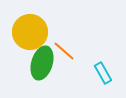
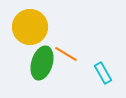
yellow circle: moved 5 px up
orange line: moved 2 px right, 3 px down; rotated 10 degrees counterclockwise
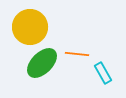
orange line: moved 11 px right; rotated 25 degrees counterclockwise
green ellipse: rotated 28 degrees clockwise
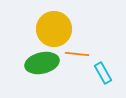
yellow circle: moved 24 px right, 2 px down
green ellipse: rotated 32 degrees clockwise
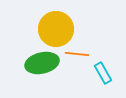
yellow circle: moved 2 px right
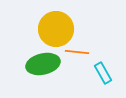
orange line: moved 2 px up
green ellipse: moved 1 px right, 1 px down
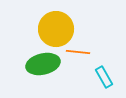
orange line: moved 1 px right
cyan rectangle: moved 1 px right, 4 px down
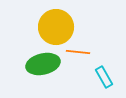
yellow circle: moved 2 px up
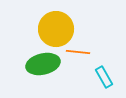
yellow circle: moved 2 px down
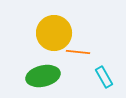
yellow circle: moved 2 px left, 4 px down
green ellipse: moved 12 px down
